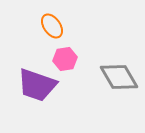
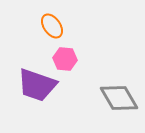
pink hexagon: rotated 15 degrees clockwise
gray diamond: moved 21 px down
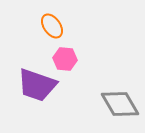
gray diamond: moved 1 px right, 6 px down
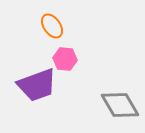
purple trapezoid: rotated 39 degrees counterclockwise
gray diamond: moved 1 px down
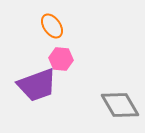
pink hexagon: moved 4 px left
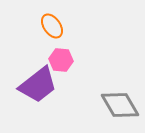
pink hexagon: moved 1 px down
purple trapezoid: moved 1 px right; rotated 18 degrees counterclockwise
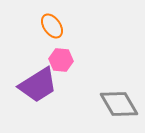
purple trapezoid: rotated 6 degrees clockwise
gray diamond: moved 1 px left, 1 px up
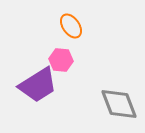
orange ellipse: moved 19 px right
gray diamond: rotated 9 degrees clockwise
